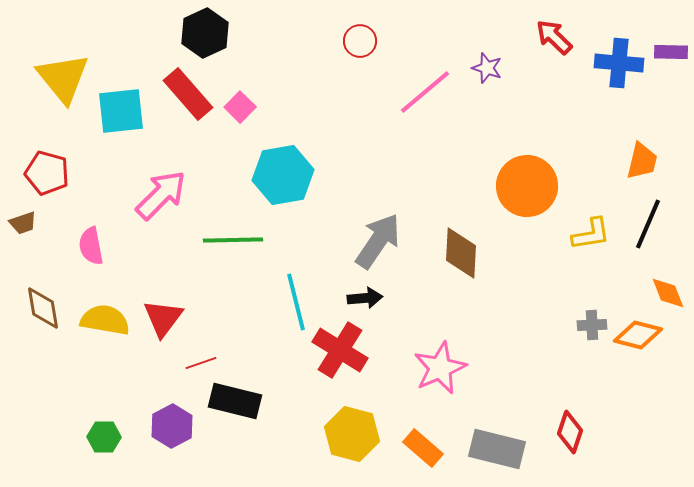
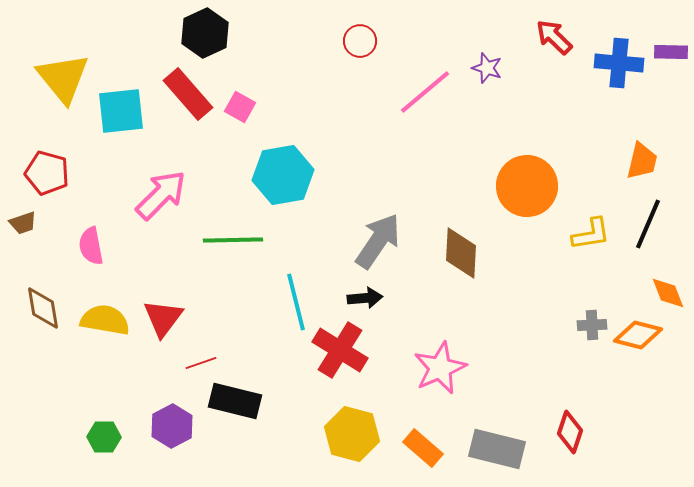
pink square at (240, 107): rotated 16 degrees counterclockwise
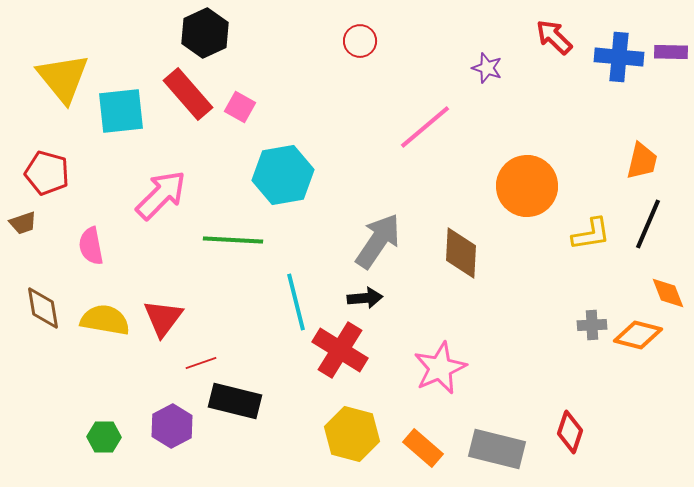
blue cross at (619, 63): moved 6 px up
pink line at (425, 92): moved 35 px down
green line at (233, 240): rotated 4 degrees clockwise
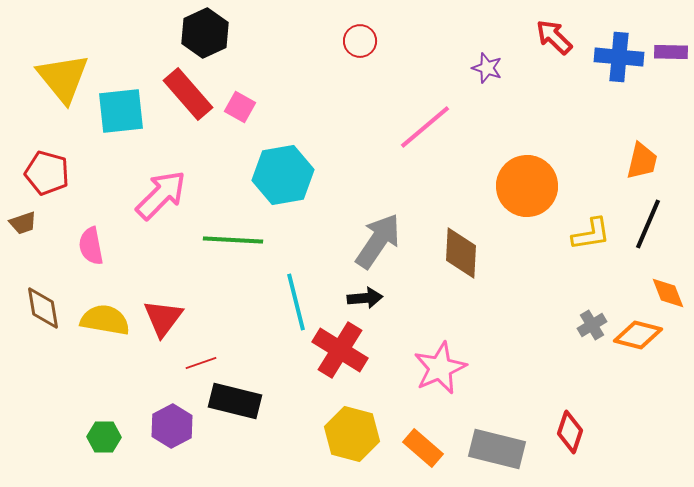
gray cross at (592, 325): rotated 28 degrees counterclockwise
